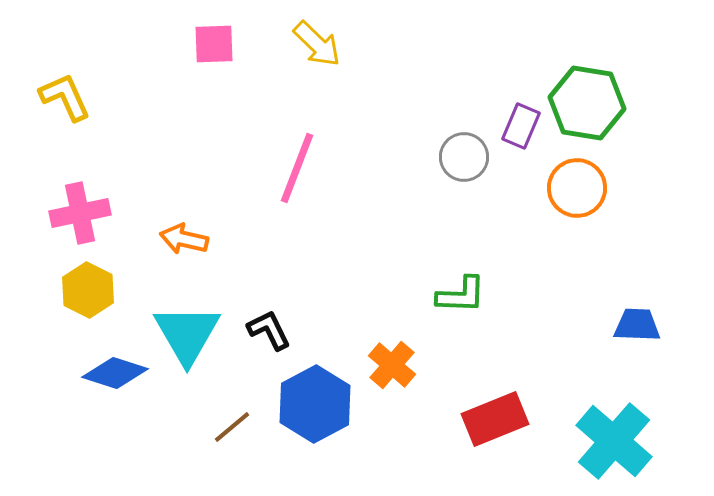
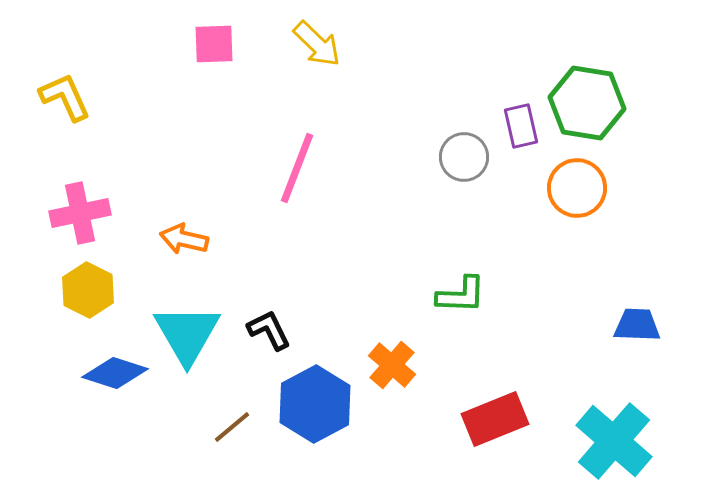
purple rectangle: rotated 36 degrees counterclockwise
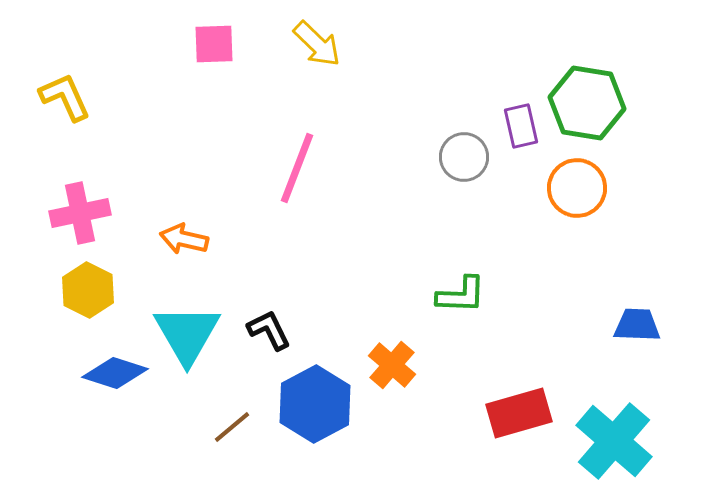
red rectangle: moved 24 px right, 6 px up; rotated 6 degrees clockwise
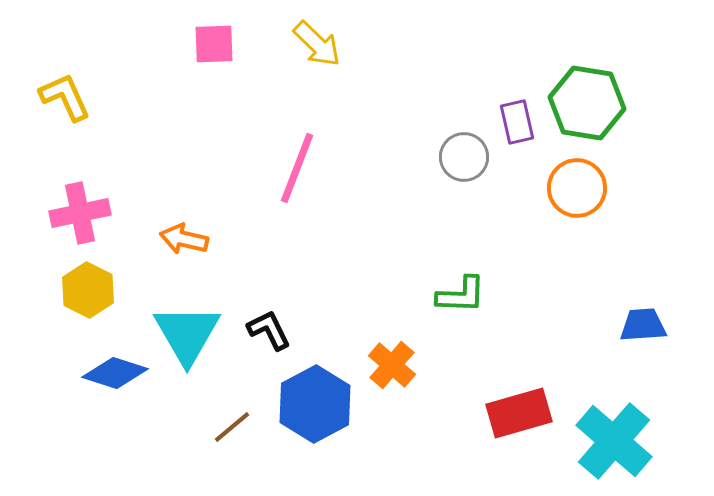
purple rectangle: moved 4 px left, 4 px up
blue trapezoid: moved 6 px right; rotated 6 degrees counterclockwise
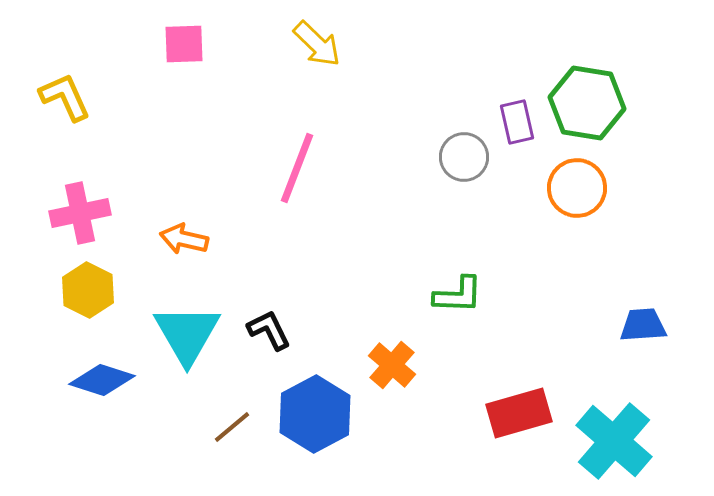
pink square: moved 30 px left
green L-shape: moved 3 px left
blue diamond: moved 13 px left, 7 px down
blue hexagon: moved 10 px down
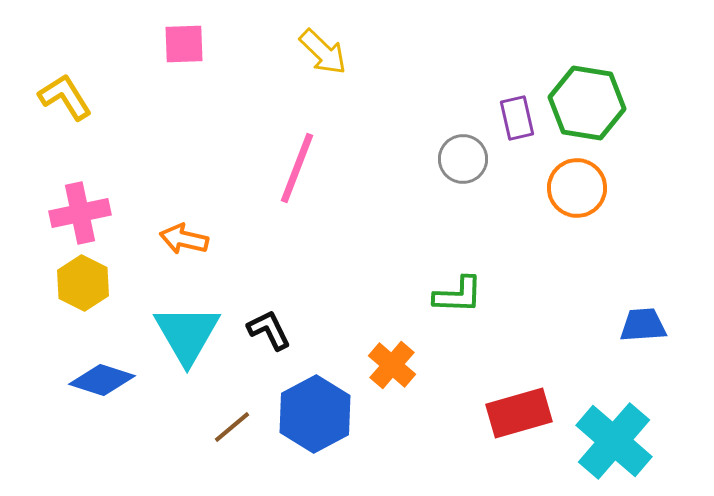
yellow arrow: moved 6 px right, 8 px down
yellow L-shape: rotated 8 degrees counterclockwise
purple rectangle: moved 4 px up
gray circle: moved 1 px left, 2 px down
yellow hexagon: moved 5 px left, 7 px up
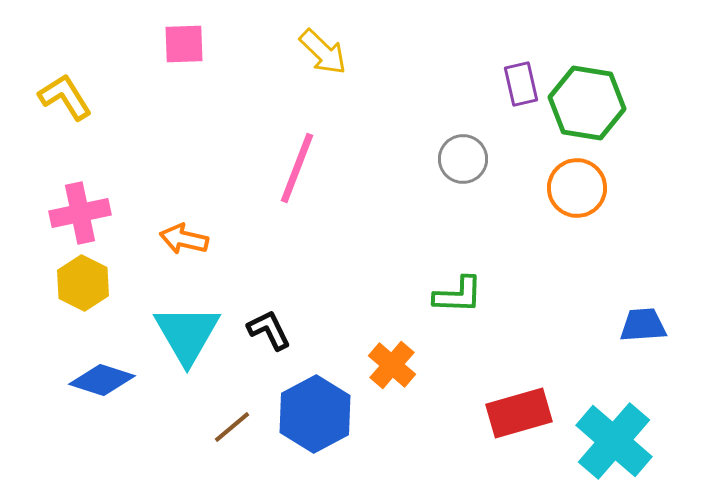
purple rectangle: moved 4 px right, 34 px up
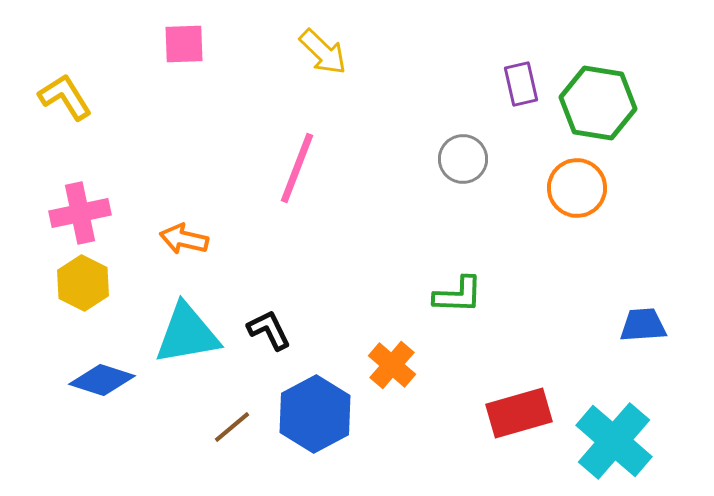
green hexagon: moved 11 px right
cyan triangle: rotated 50 degrees clockwise
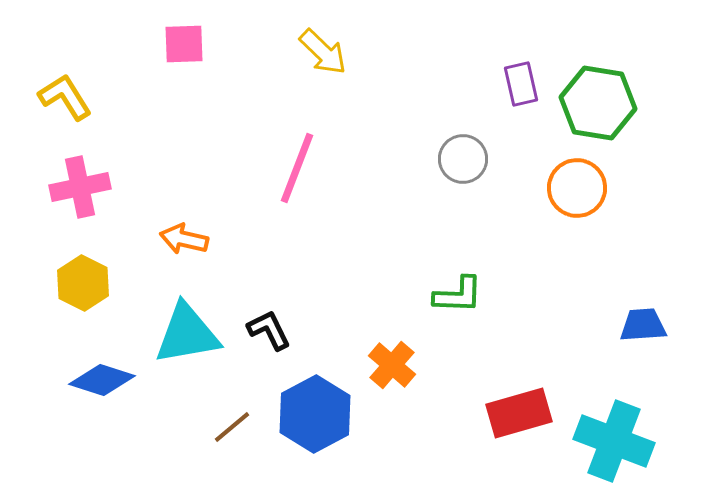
pink cross: moved 26 px up
cyan cross: rotated 20 degrees counterclockwise
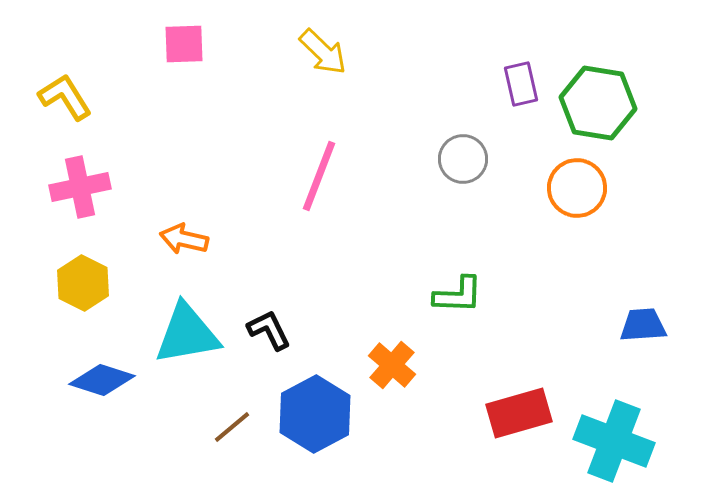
pink line: moved 22 px right, 8 px down
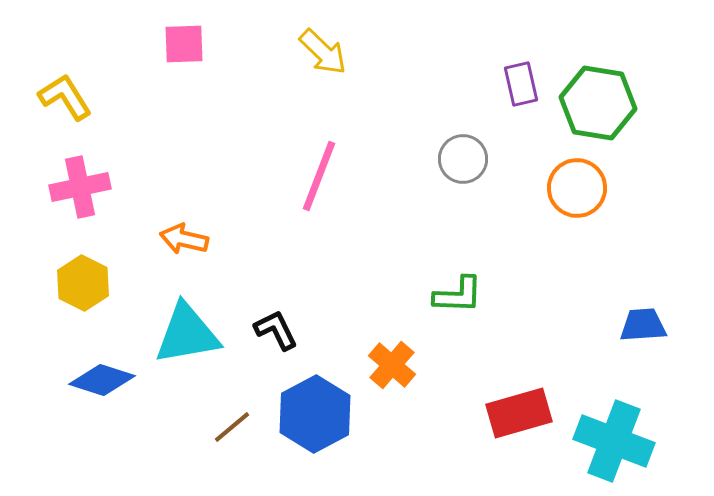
black L-shape: moved 7 px right
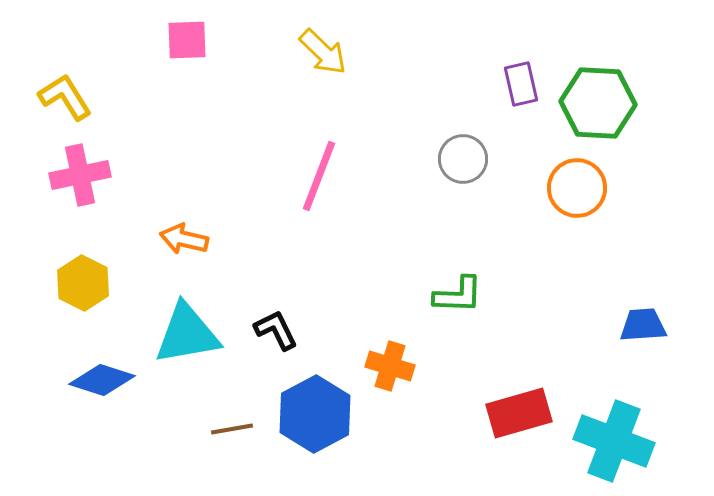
pink square: moved 3 px right, 4 px up
green hexagon: rotated 6 degrees counterclockwise
pink cross: moved 12 px up
orange cross: moved 2 px left, 1 px down; rotated 24 degrees counterclockwise
brown line: moved 2 px down; rotated 30 degrees clockwise
